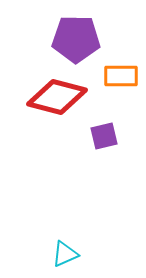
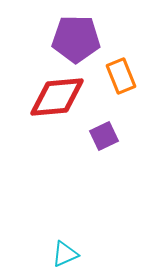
orange rectangle: rotated 68 degrees clockwise
red diamond: rotated 20 degrees counterclockwise
purple square: rotated 12 degrees counterclockwise
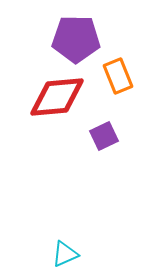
orange rectangle: moved 3 px left
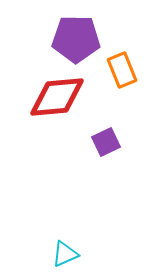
orange rectangle: moved 4 px right, 6 px up
purple square: moved 2 px right, 6 px down
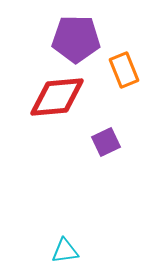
orange rectangle: moved 2 px right
cyan triangle: moved 3 px up; rotated 16 degrees clockwise
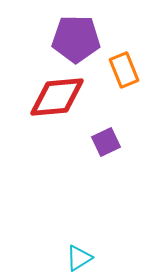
cyan triangle: moved 14 px right, 7 px down; rotated 24 degrees counterclockwise
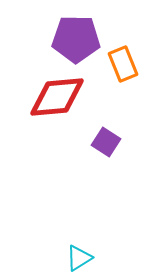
orange rectangle: moved 1 px left, 6 px up
purple square: rotated 32 degrees counterclockwise
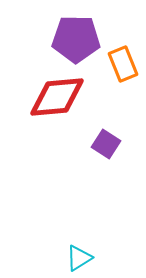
purple square: moved 2 px down
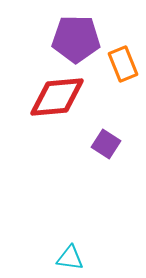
cyan triangle: moved 9 px left; rotated 40 degrees clockwise
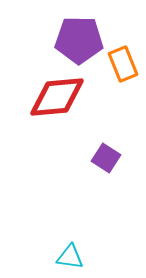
purple pentagon: moved 3 px right, 1 px down
purple square: moved 14 px down
cyan triangle: moved 1 px up
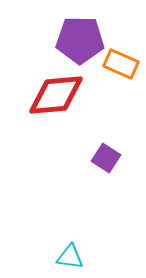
purple pentagon: moved 1 px right
orange rectangle: moved 2 px left; rotated 44 degrees counterclockwise
red diamond: moved 1 px left, 2 px up
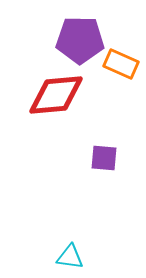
purple square: moved 2 px left; rotated 28 degrees counterclockwise
